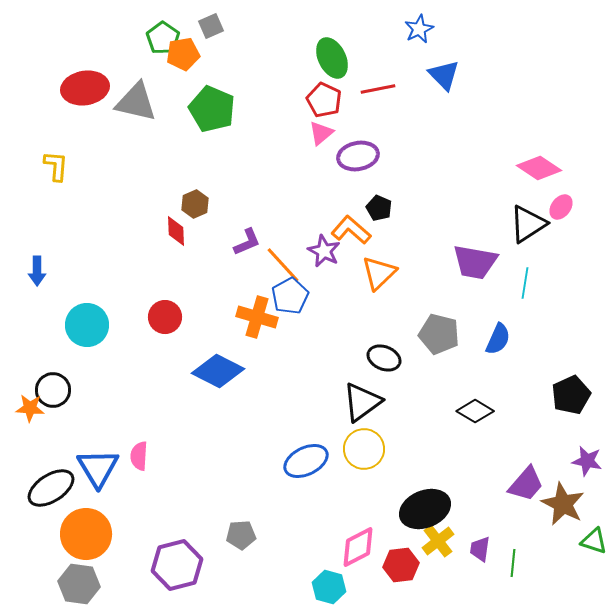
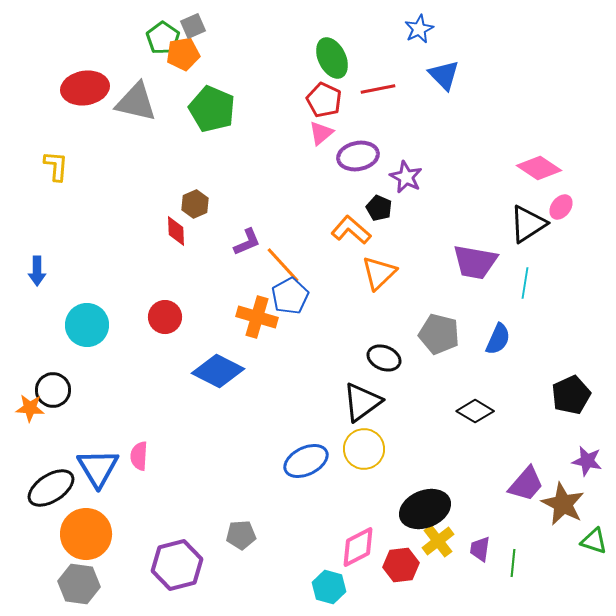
gray square at (211, 26): moved 18 px left
purple star at (324, 251): moved 82 px right, 74 px up
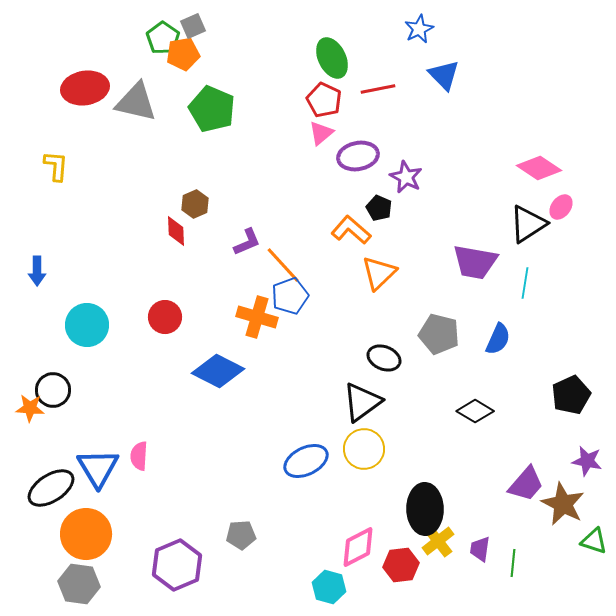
blue pentagon at (290, 296): rotated 9 degrees clockwise
black ellipse at (425, 509): rotated 69 degrees counterclockwise
purple hexagon at (177, 565): rotated 9 degrees counterclockwise
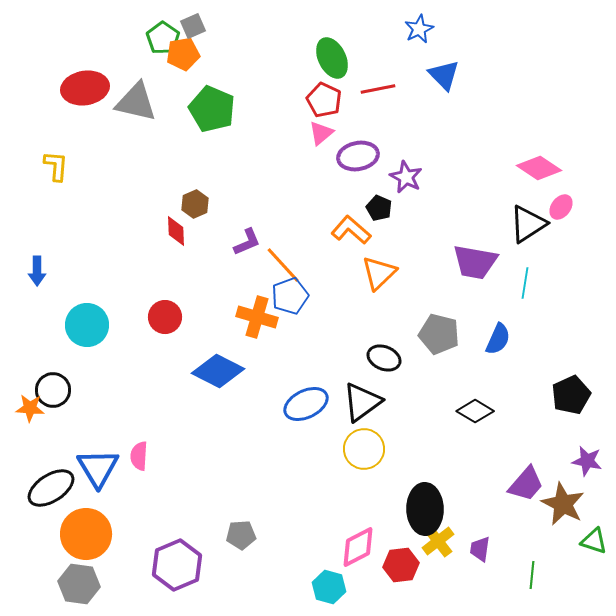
blue ellipse at (306, 461): moved 57 px up
green line at (513, 563): moved 19 px right, 12 px down
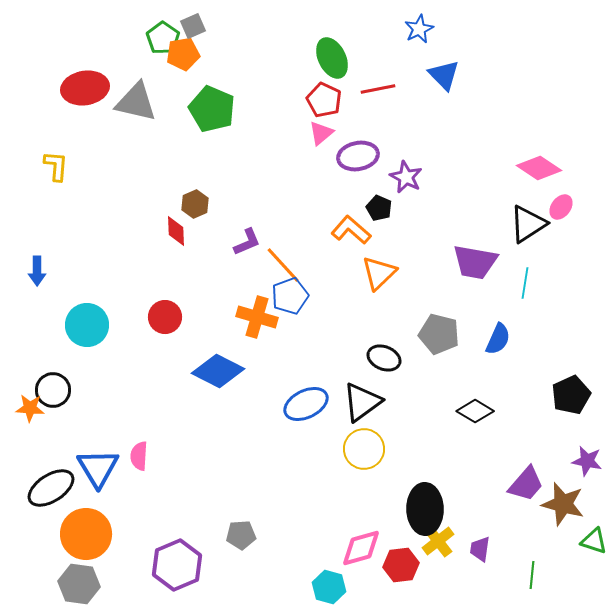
brown star at (563, 504): rotated 12 degrees counterclockwise
pink diamond at (358, 547): moved 3 px right, 1 px down; rotated 12 degrees clockwise
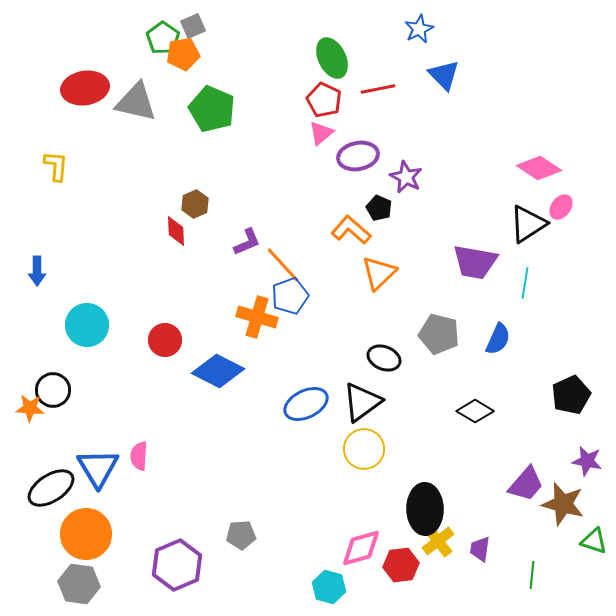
red circle at (165, 317): moved 23 px down
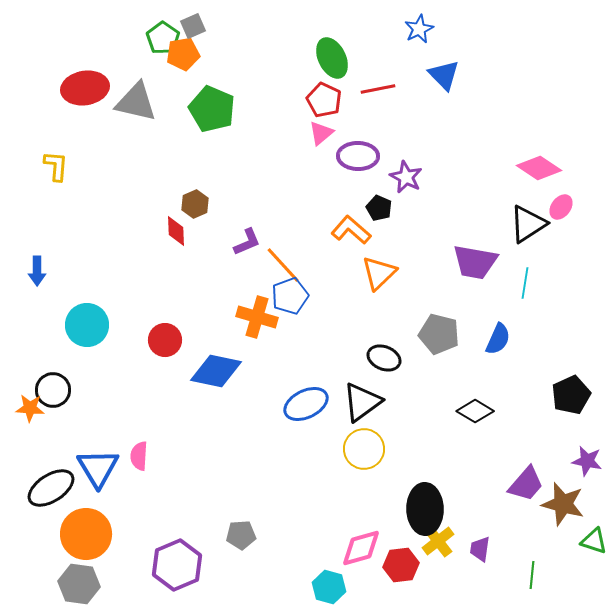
purple ellipse at (358, 156): rotated 12 degrees clockwise
blue diamond at (218, 371): moved 2 px left; rotated 15 degrees counterclockwise
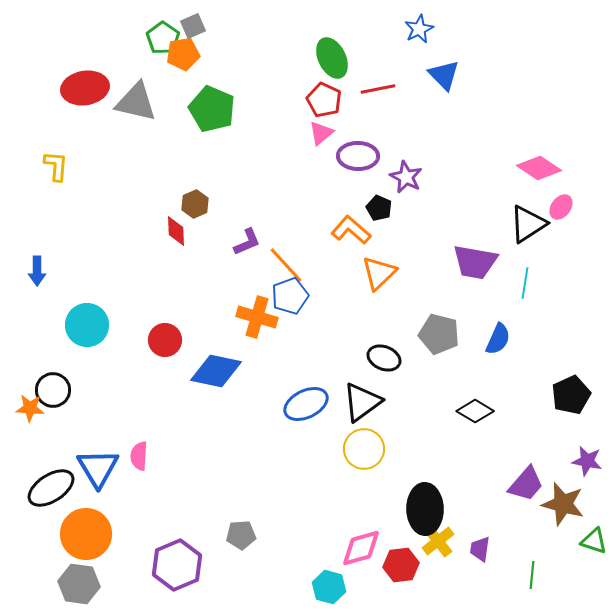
orange line at (283, 265): moved 3 px right
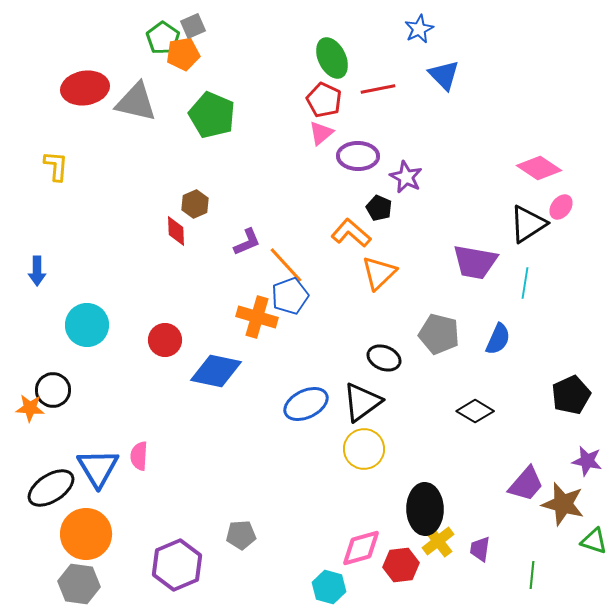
green pentagon at (212, 109): moved 6 px down
orange L-shape at (351, 230): moved 3 px down
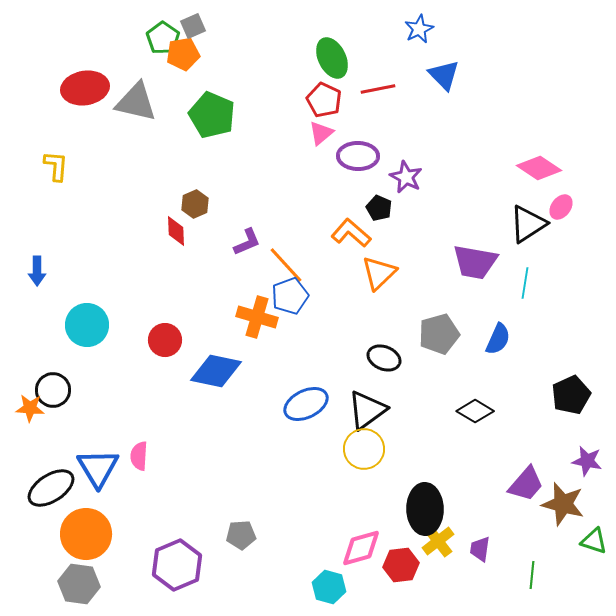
gray pentagon at (439, 334): rotated 30 degrees counterclockwise
black triangle at (362, 402): moved 5 px right, 8 px down
